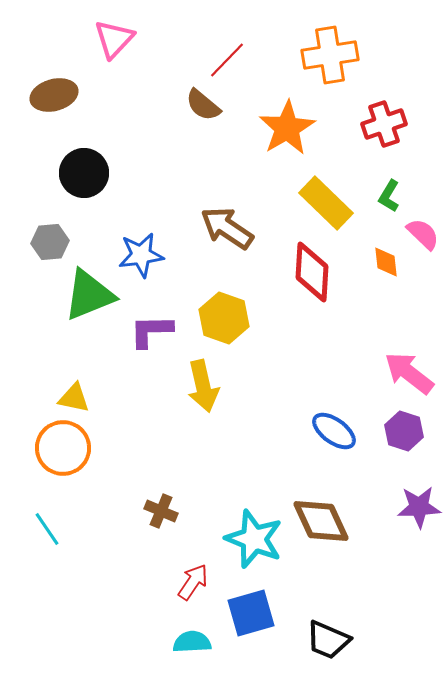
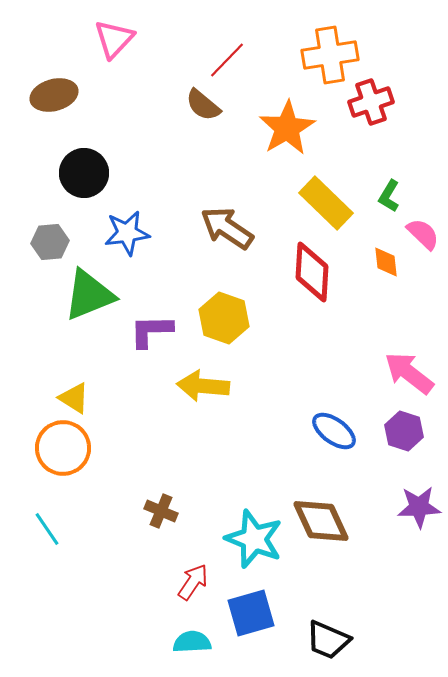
red cross: moved 13 px left, 22 px up
blue star: moved 14 px left, 22 px up
yellow arrow: rotated 108 degrees clockwise
yellow triangle: rotated 20 degrees clockwise
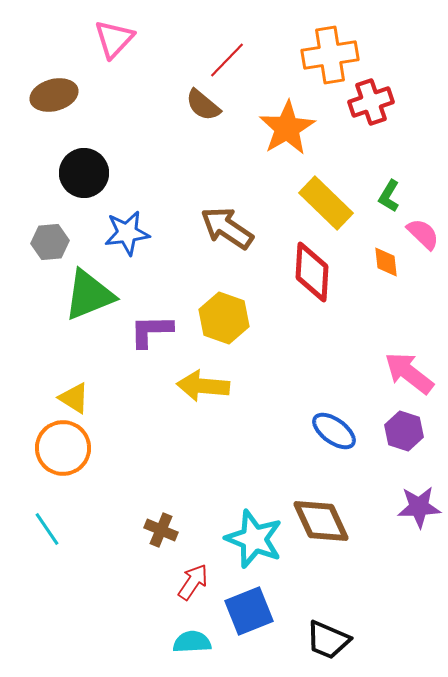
brown cross: moved 19 px down
blue square: moved 2 px left, 2 px up; rotated 6 degrees counterclockwise
